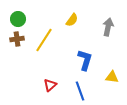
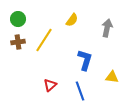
gray arrow: moved 1 px left, 1 px down
brown cross: moved 1 px right, 3 px down
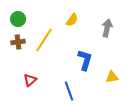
yellow triangle: rotated 16 degrees counterclockwise
red triangle: moved 20 px left, 5 px up
blue line: moved 11 px left
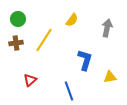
brown cross: moved 2 px left, 1 px down
yellow triangle: moved 2 px left
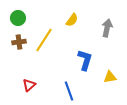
green circle: moved 1 px up
brown cross: moved 3 px right, 1 px up
red triangle: moved 1 px left, 5 px down
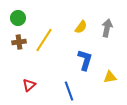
yellow semicircle: moved 9 px right, 7 px down
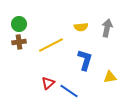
green circle: moved 1 px right, 6 px down
yellow semicircle: rotated 48 degrees clockwise
yellow line: moved 7 px right, 5 px down; rotated 30 degrees clockwise
red triangle: moved 19 px right, 2 px up
blue line: rotated 36 degrees counterclockwise
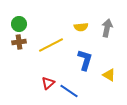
yellow triangle: moved 1 px left, 2 px up; rotated 40 degrees clockwise
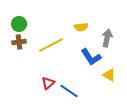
gray arrow: moved 10 px down
blue L-shape: moved 6 px right, 3 px up; rotated 130 degrees clockwise
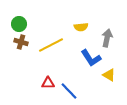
brown cross: moved 2 px right; rotated 24 degrees clockwise
blue L-shape: moved 1 px down
red triangle: rotated 40 degrees clockwise
blue line: rotated 12 degrees clockwise
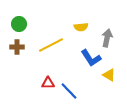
brown cross: moved 4 px left, 5 px down; rotated 16 degrees counterclockwise
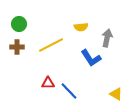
yellow triangle: moved 7 px right, 19 px down
